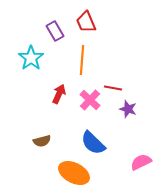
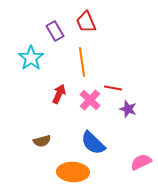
orange line: moved 2 px down; rotated 12 degrees counterclockwise
orange ellipse: moved 1 px left, 1 px up; rotated 24 degrees counterclockwise
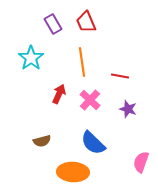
purple rectangle: moved 2 px left, 7 px up
red line: moved 7 px right, 12 px up
pink semicircle: rotated 45 degrees counterclockwise
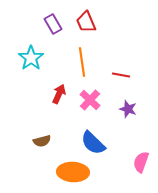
red line: moved 1 px right, 1 px up
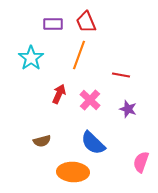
purple rectangle: rotated 60 degrees counterclockwise
orange line: moved 3 px left, 7 px up; rotated 28 degrees clockwise
